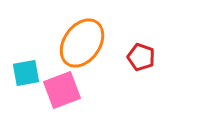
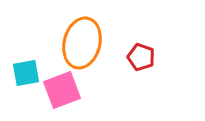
orange ellipse: rotated 21 degrees counterclockwise
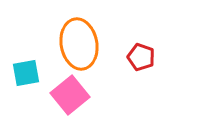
orange ellipse: moved 3 px left, 1 px down; rotated 24 degrees counterclockwise
pink square: moved 8 px right, 5 px down; rotated 18 degrees counterclockwise
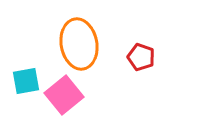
cyan square: moved 8 px down
pink square: moved 6 px left
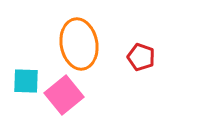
cyan square: rotated 12 degrees clockwise
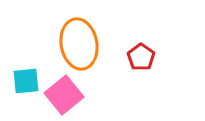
red pentagon: rotated 16 degrees clockwise
cyan square: rotated 8 degrees counterclockwise
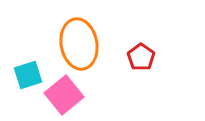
cyan square: moved 2 px right, 6 px up; rotated 12 degrees counterclockwise
